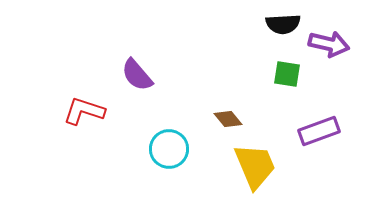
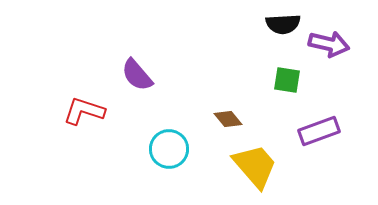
green square: moved 6 px down
yellow trapezoid: rotated 18 degrees counterclockwise
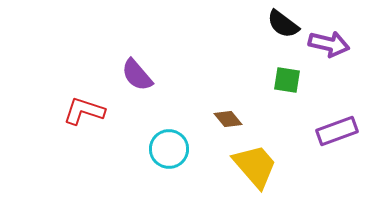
black semicircle: rotated 40 degrees clockwise
purple rectangle: moved 18 px right
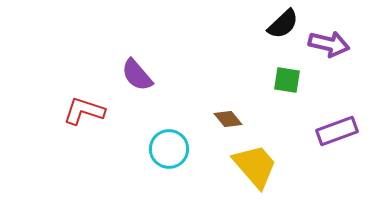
black semicircle: rotated 80 degrees counterclockwise
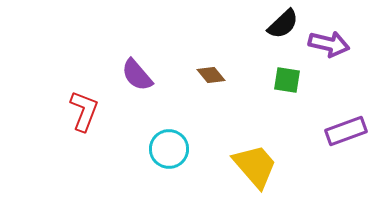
red L-shape: rotated 93 degrees clockwise
brown diamond: moved 17 px left, 44 px up
purple rectangle: moved 9 px right
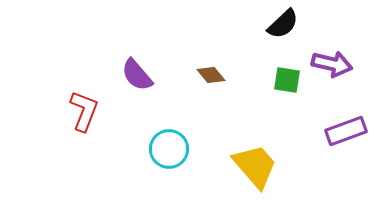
purple arrow: moved 3 px right, 20 px down
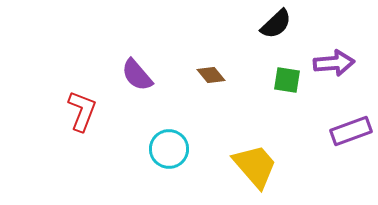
black semicircle: moved 7 px left
purple arrow: moved 2 px right, 1 px up; rotated 18 degrees counterclockwise
red L-shape: moved 2 px left
purple rectangle: moved 5 px right
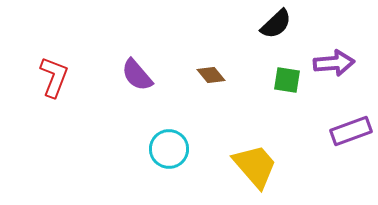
red L-shape: moved 28 px left, 34 px up
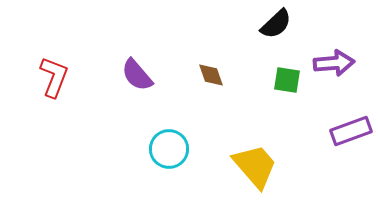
brown diamond: rotated 20 degrees clockwise
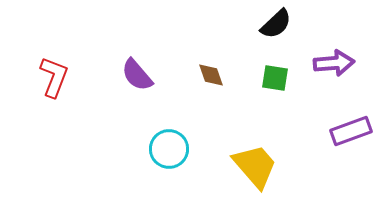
green square: moved 12 px left, 2 px up
